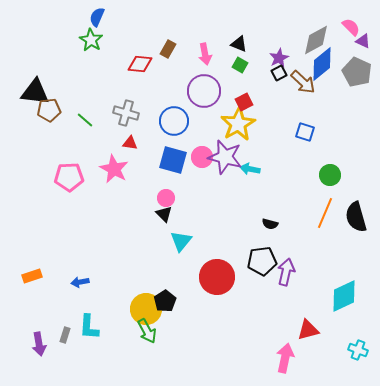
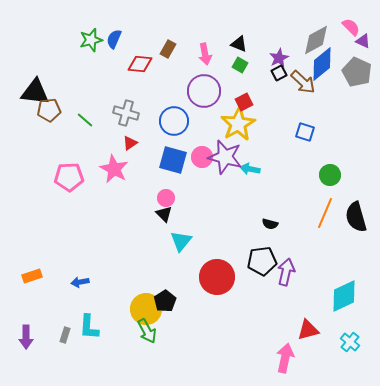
blue semicircle at (97, 17): moved 17 px right, 22 px down
green star at (91, 40): rotated 25 degrees clockwise
red triangle at (130, 143): rotated 42 degrees counterclockwise
purple arrow at (39, 344): moved 13 px left, 7 px up; rotated 10 degrees clockwise
cyan cross at (358, 350): moved 8 px left, 8 px up; rotated 18 degrees clockwise
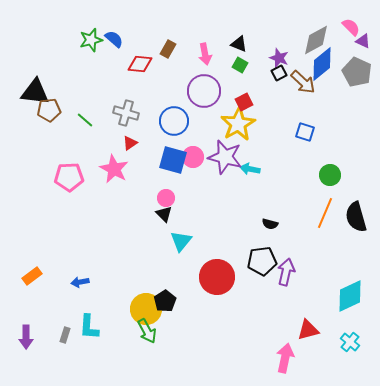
blue semicircle at (114, 39): rotated 108 degrees clockwise
purple star at (279, 58): rotated 24 degrees counterclockwise
pink circle at (202, 157): moved 9 px left
orange rectangle at (32, 276): rotated 18 degrees counterclockwise
cyan diamond at (344, 296): moved 6 px right
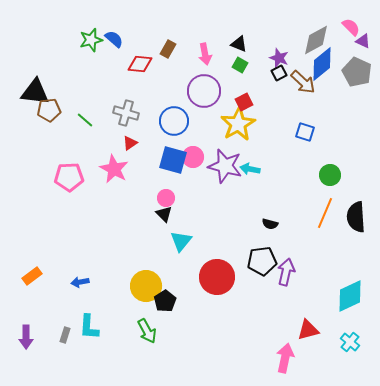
purple star at (225, 157): moved 9 px down
black semicircle at (356, 217): rotated 12 degrees clockwise
yellow circle at (146, 309): moved 23 px up
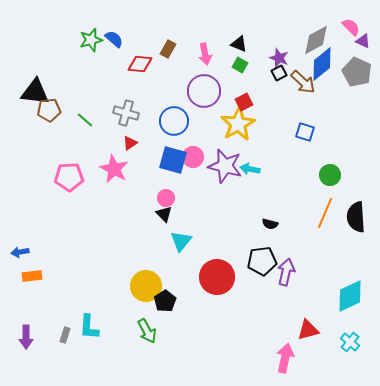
orange rectangle at (32, 276): rotated 30 degrees clockwise
blue arrow at (80, 282): moved 60 px left, 30 px up
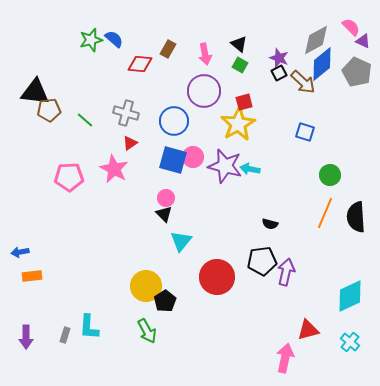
black triangle at (239, 44): rotated 18 degrees clockwise
red square at (244, 102): rotated 12 degrees clockwise
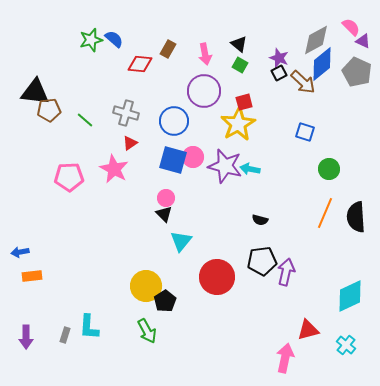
green circle at (330, 175): moved 1 px left, 6 px up
black semicircle at (270, 224): moved 10 px left, 4 px up
cyan cross at (350, 342): moved 4 px left, 3 px down
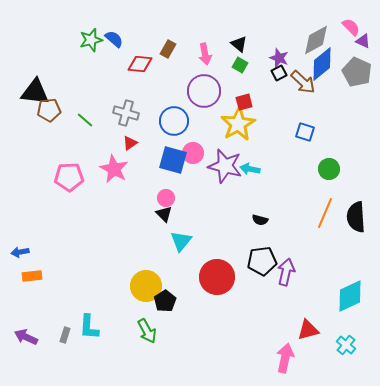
pink circle at (193, 157): moved 4 px up
purple arrow at (26, 337): rotated 115 degrees clockwise
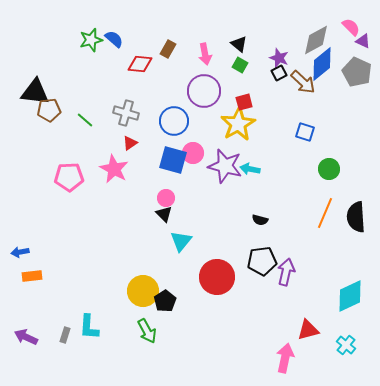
yellow circle at (146, 286): moved 3 px left, 5 px down
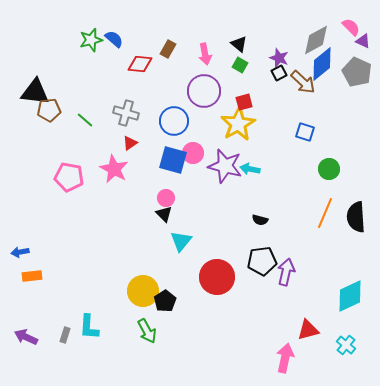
pink pentagon at (69, 177): rotated 12 degrees clockwise
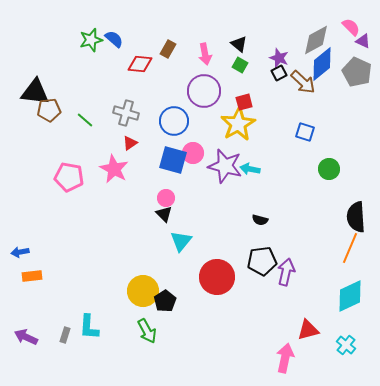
orange line at (325, 213): moved 25 px right, 35 px down
